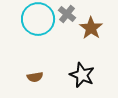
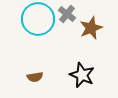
brown star: rotated 15 degrees clockwise
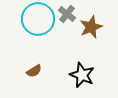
brown star: moved 1 px up
brown semicircle: moved 1 px left, 6 px up; rotated 21 degrees counterclockwise
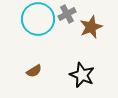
gray cross: rotated 24 degrees clockwise
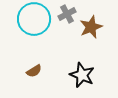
cyan circle: moved 4 px left
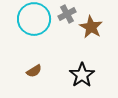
brown star: rotated 20 degrees counterclockwise
black star: rotated 15 degrees clockwise
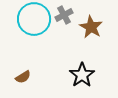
gray cross: moved 3 px left, 1 px down
brown semicircle: moved 11 px left, 6 px down
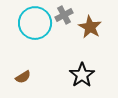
cyan circle: moved 1 px right, 4 px down
brown star: moved 1 px left
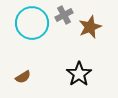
cyan circle: moved 3 px left
brown star: rotated 20 degrees clockwise
black star: moved 3 px left, 1 px up
